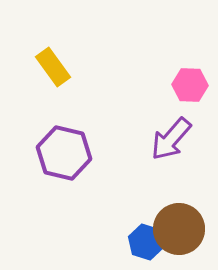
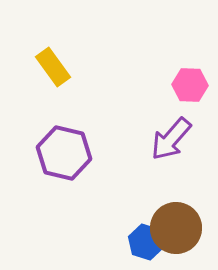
brown circle: moved 3 px left, 1 px up
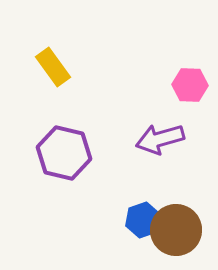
purple arrow: moved 11 px left; rotated 33 degrees clockwise
brown circle: moved 2 px down
blue hexagon: moved 3 px left, 22 px up; rotated 24 degrees clockwise
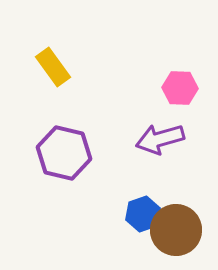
pink hexagon: moved 10 px left, 3 px down
blue hexagon: moved 6 px up
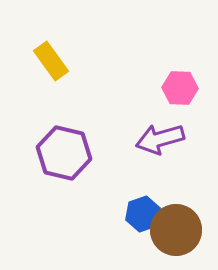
yellow rectangle: moved 2 px left, 6 px up
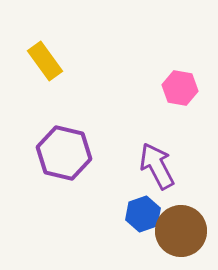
yellow rectangle: moved 6 px left
pink hexagon: rotated 8 degrees clockwise
purple arrow: moved 3 px left, 27 px down; rotated 78 degrees clockwise
brown circle: moved 5 px right, 1 px down
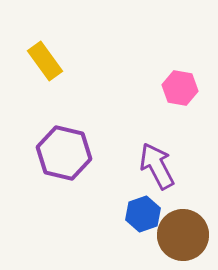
brown circle: moved 2 px right, 4 px down
